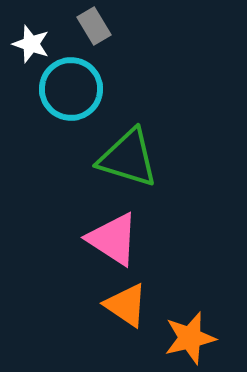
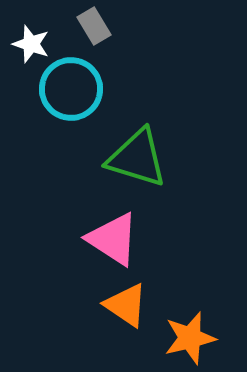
green triangle: moved 9 px right
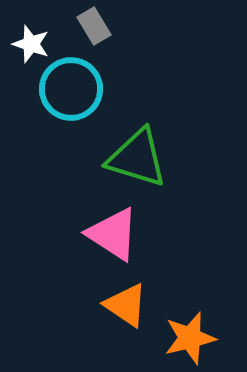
pink triangle: moved 5 px up
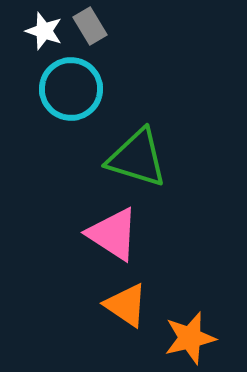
gray rectangle: moved 4 px left
white star: moved 13 px right, 13 px up
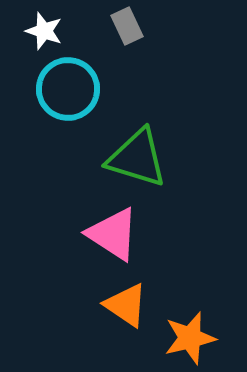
gray rectangle: moved 37 px right; rotated 6 degrees clockwise
cyan circle: moved 3 px left
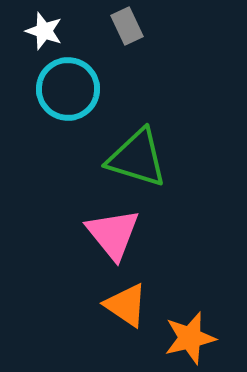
pink triangle: rotated 18 degrees clockwise
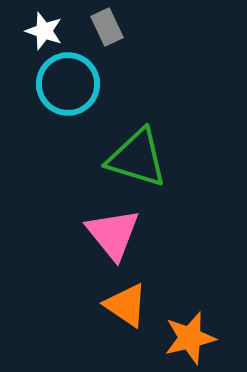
gray rectangle: moved 20 px left, 1 px down
cyan circle: moved 5 px up
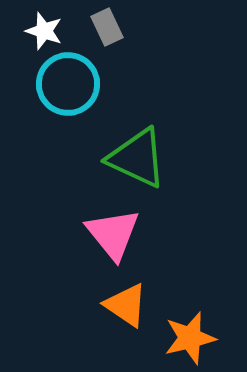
green triangle: rotated 8 degrees clockwise
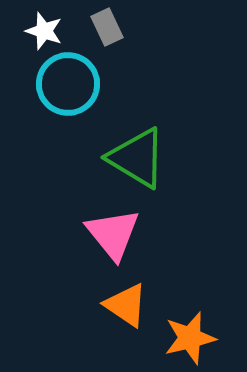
green triangle: rotated 6 degrees clockwise
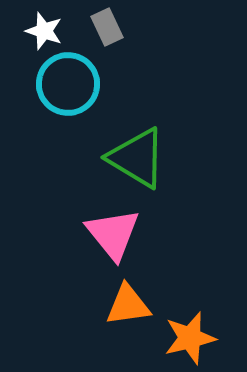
orange triangle: moved 2 px right; rotated 42 degrees counterclockwise
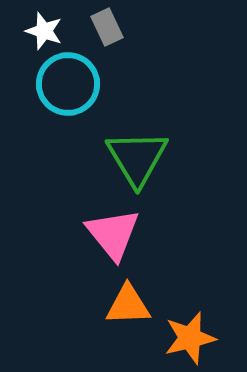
green triangle: rotated 28 degrees clockwise
orange triangle: rotated 6 degrees clockwise
